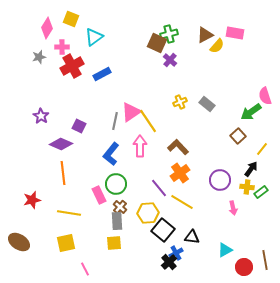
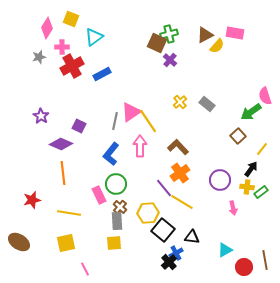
yellow cross at (180, 102): rotated 16 degrees counterclockwise
purple line at (159, 188): moved 5 px right
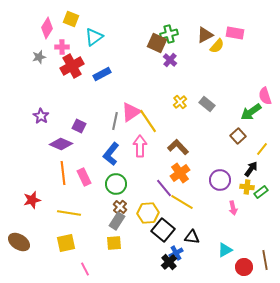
pink rectangle at (99, 195): moved 15 px left, 18 px up
gray rectangle at (117, 221): rotated 36 degrees clockwise
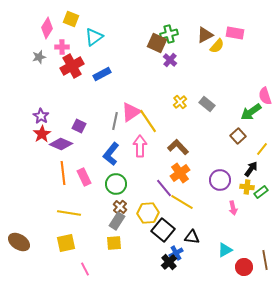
red star at (32, 200): moved 10 px right, 66 px up; rotated 18 degrees counterclockwise
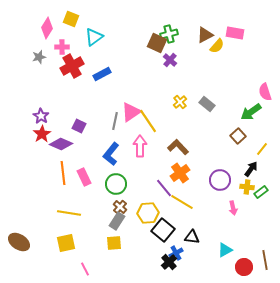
pink semicircle at (265, 96): moved 4 px up
